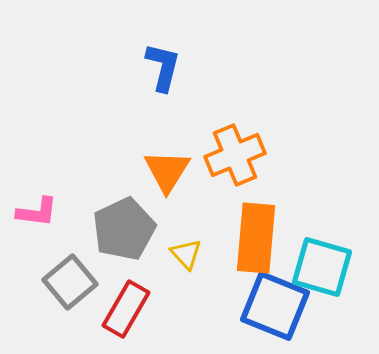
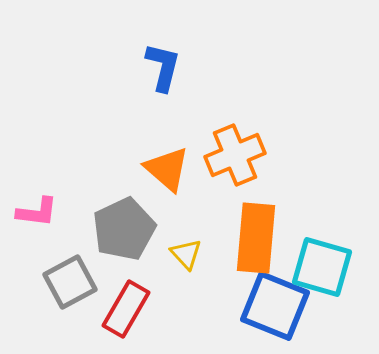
orange triangle: moved 2 px up; rotated 21 degrees counterclockwise
gray square: rotated 12 degrees clockwise
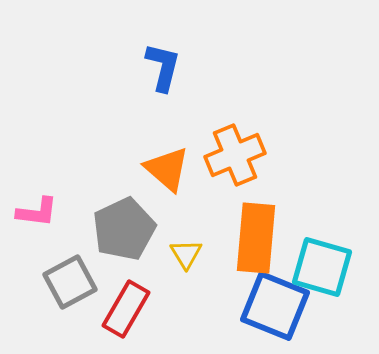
yellow triangle: rotated 12 degrees clockwise
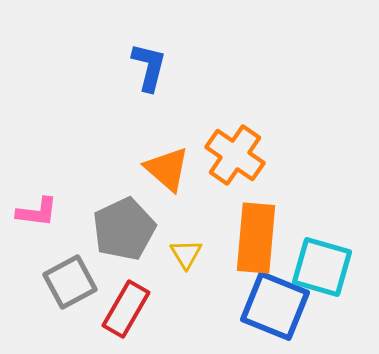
blue L-shape: moved 14 px left
orange cross: rotated 32 degrees counterclockwise
